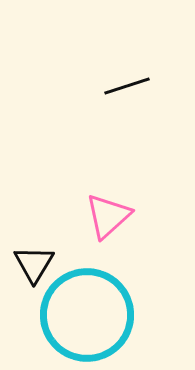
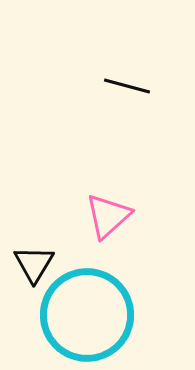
black line: rotated 33 degrees clockwise
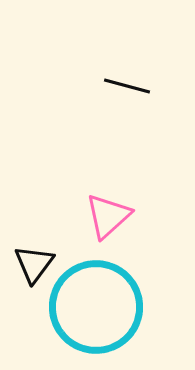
black triangle: rotated 6 degrees clockwise
cyan circle: moved 9 px right, 8 px up
